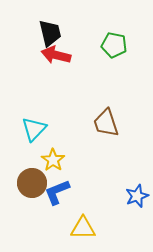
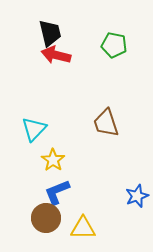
brown circle: moved 14 px right, 35 px down
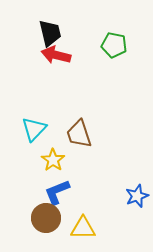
brown trapezoid: moved 27 px left, 11 px down
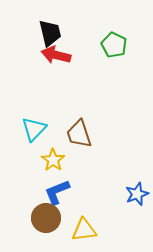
green pentagon: rotated 15 degrees clockwise
blue star: moved 2 px up
yellow triangle: moved 1 px right, 2 px down; rotated 8 degrees counterclockwise
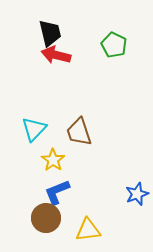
brown trapezoid: moved 2 px up
yellow triangle: moved 4 px right
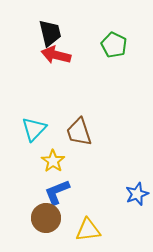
yellow star: moved 1 px down
